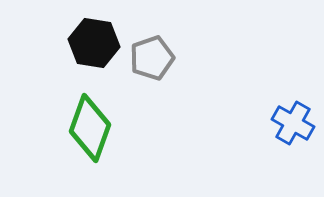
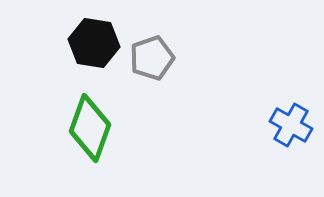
blue cross: moved 2 px left, 2 px down
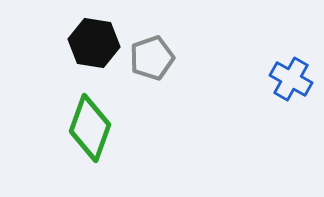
blue cross: moved 46 px up
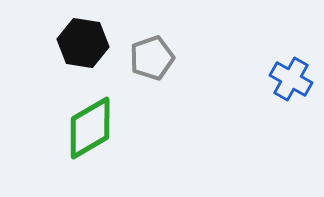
black hexagon: moved 11 px left
green diamond: rotated 40 degrees clockwise
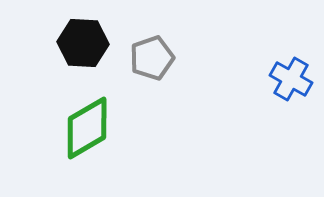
black hexagon: rotated 6 degrees counterclockwise
green diamond: moved 3 px left
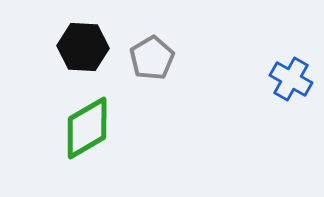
black hexagon: moved 4 px down
gray pentagon: rotated 12 degrees counterclockwise
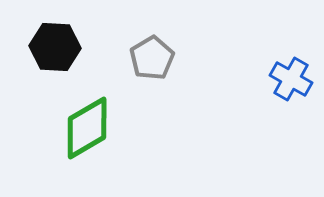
black hexagon: moved 28 px left
